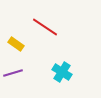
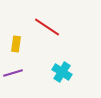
red line: moved 2 px right
yellow rectangle: rotated 63 degrees clockwise
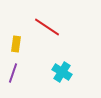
purple line: rotated 54 degrees counterclockwise
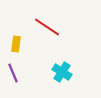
purple line: rotated 42 degrees counterclockwise
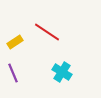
red line: moved 5 px down
yellow rectangle: moved 1 px left, 2 px up; rotated 49 degrees clockwise
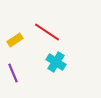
yellow rectangle: moved 2 px up
cyan cross: moved 6 px left, 10 px up
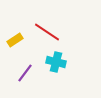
cyan cross: rotated 18 degrees counterclockwise
purple line: moved 12 px right; rotated 60 degrees clockwise
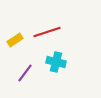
red line: rotated 52 degrees counterclockwise
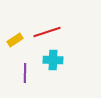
cyan cross: moved 3 px left, 2 px up; rotated 12 degrees counterclockwise
purple line: rotated 36 degrees counterclockwise
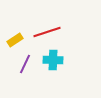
purple line: moved 9 px up; rotated 24 degrees clockwise
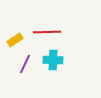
red line: rotated 16 degrees clockwise
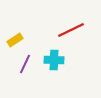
red line: moved 24 px right, 2 px up; rotated 24 degrees counterclockwise
cyan cross: moved 1 px right
